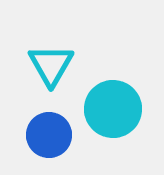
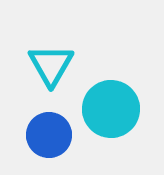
cyan circle: moved 2 px left
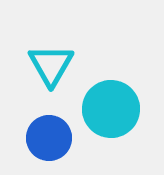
blue circle: moved 3 px down
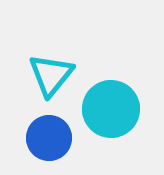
cyan triangle: moved 10 px down; rotated 9 degrees clockwise
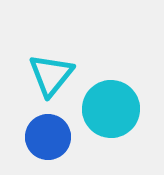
blue circle: moved 1 px left, 1 px up
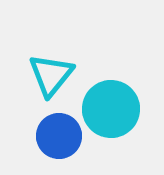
blue circle: moved 11 px right, 1 px up
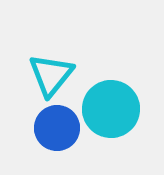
blue circle: moved 2 px left, 8 px up
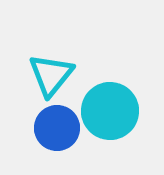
cyan circle: moved 1 px left, 2 px down
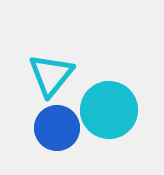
cyan circle: moved 1 px left, 1 px up
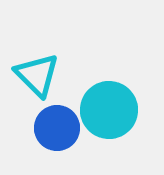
cyan triangle: moved 14 px left; rotated 24 degrees counterclockwise
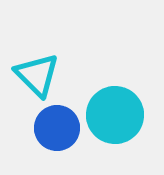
cyan circle: moved 6 px right, 5 px down
